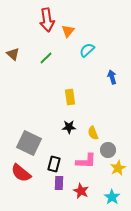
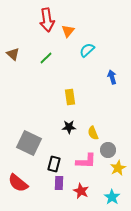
red semicircle: moved 3 px left, 10 px down
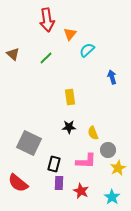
orange triangle: moved 2 px right, 3 px down
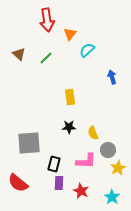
brown triangle: moved 6 px right
gray square: rotated 30 degrees counterclockwise
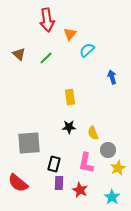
pink L-shape: moved 2 px down; rotated 100 degrees clockwise
red star: moved 1 px left, 1 px up
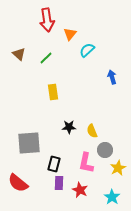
yellow rectangle: moved 17 px left, 5 px up
yellow semicircle: moved 1 px left, 2 px up
gray circle: moved 3 px left
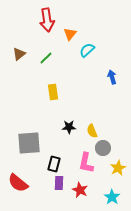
brown triangle: rotated 40 degrees clockwise
gray circle: moved 2 px left, 2 px up
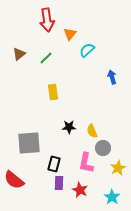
red semicircle: moved 4 px left, 3 px up
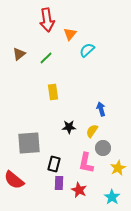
blue arrow: moved 11 px left, 32 px down
yellow semicircle: rotated 56 degrees clockwise
red star: moved 1 px left
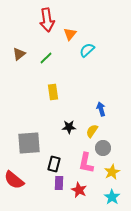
yellow star: moved 6 px left, 4 px down
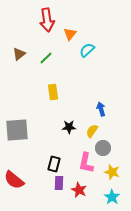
gray square: moved 12 px left, 13 px up
yellow star: rotated 28 degrees counterclockwise
